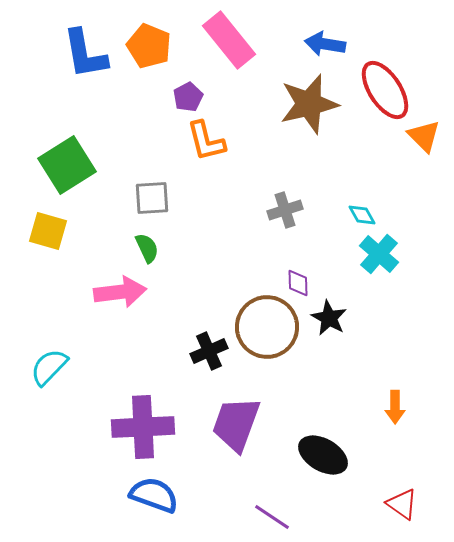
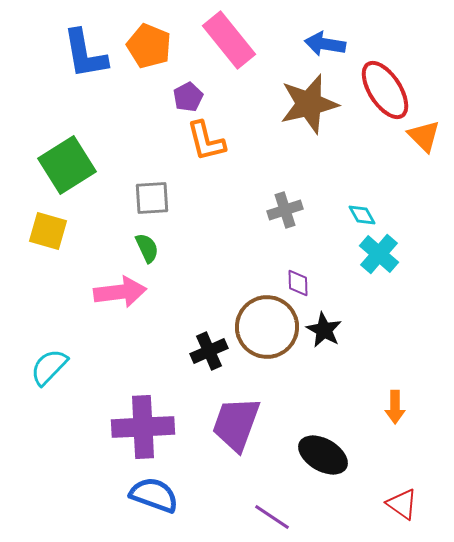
black star: moved 5 px left, 12 px down
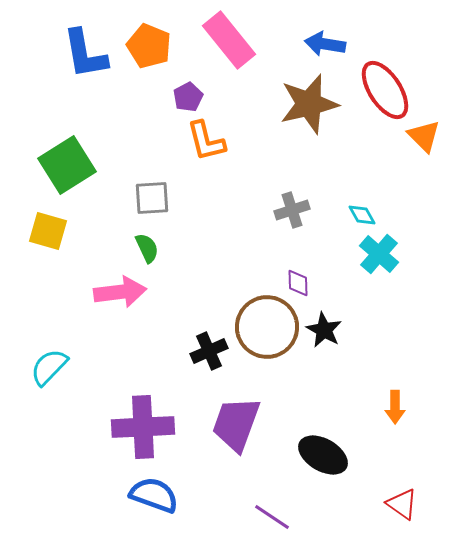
gray cross: moved 7 px right
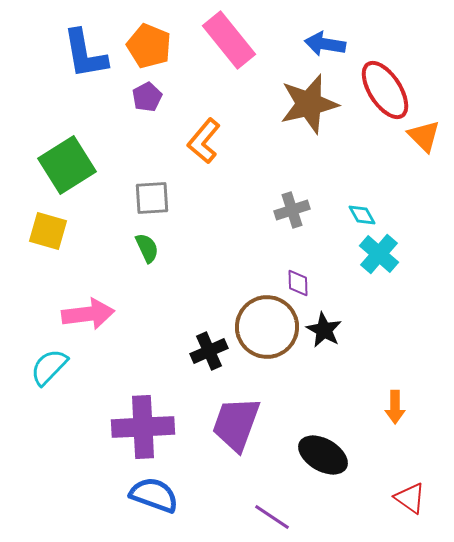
purple pentagon: moved 41 px left
orange L-shape: moved 2 px left; rotated 54 degrees clockwise
pink arrow: moved 32 px left, 22 px down
red triangle: moved 8 px right, 6 px up
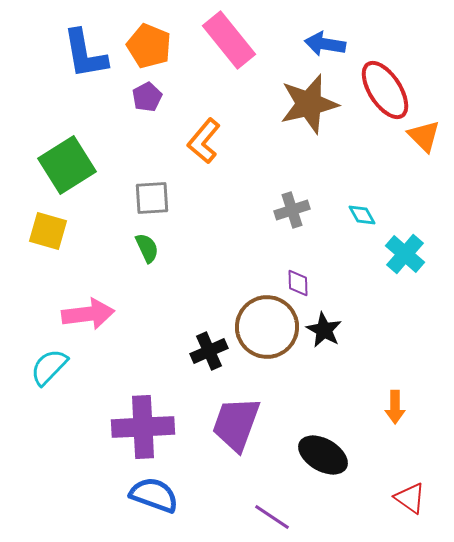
cyan cross: moved 26 px right
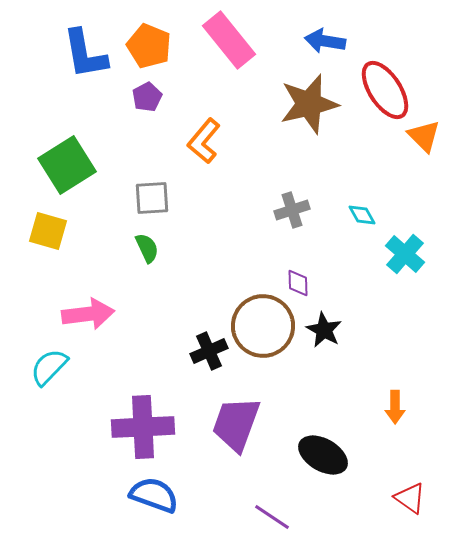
blue arrow: moved 3 px up
brown circle: moved 4 px left, 1 px up
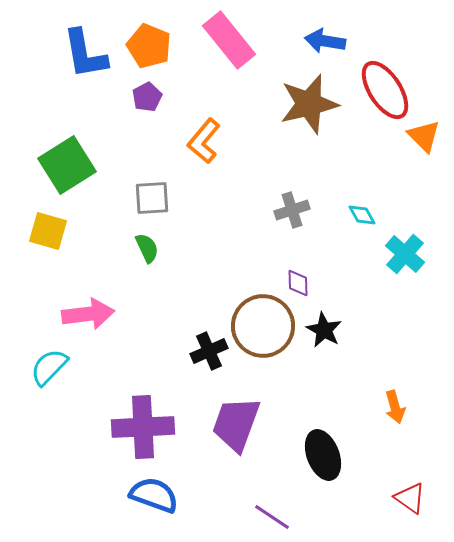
orange arrow: rotated 16 degrees counterclockwise
black ellipse: rotated 39 degrees clockwise
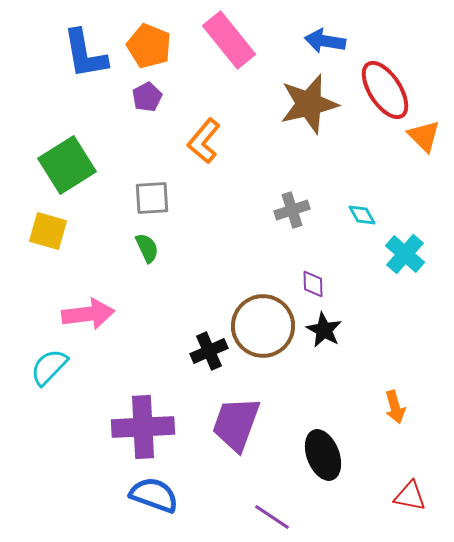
purple diamond: moved 15 px right, 1 px down
red triangle: moved 2 px up; rotated 24 degrees counterclockwise
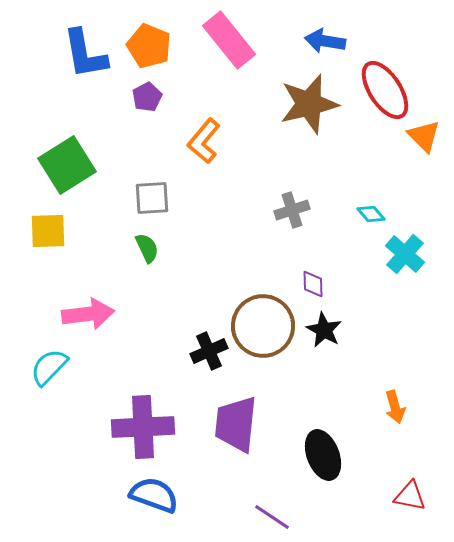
cyan diamond: moved 9 px right, 1 px up; rotated 12 degrees counterclockwise
yellow square: rotated 18 degrees counterclockwise
purple trapezoid: rotated 14 degrees counterclockwise
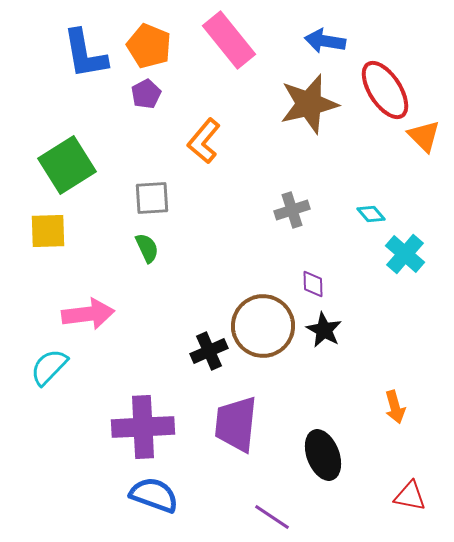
purple pentagon: moved 1 px left, 3 px up
